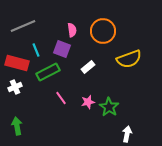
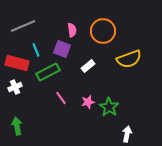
white rectangle: moved 1 px up
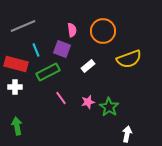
red rectangle: moved 1 px left, 1 px down
white cross: rotated 24 degrees clockwise
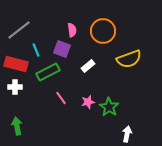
gray line: moved 4 px left, 4 px down; rotated 15 degrees counterclockwise
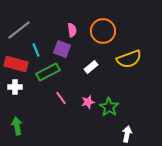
white rectangle: moved 3 px right, 1 px down
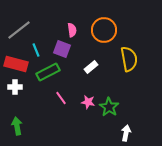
orange circle: moved 1 px right, 1 px up
yellow semicircle: rotated 80 degrees counterclockwise
pink star: rotated 24 degrees clockwise
white arrow: moved 1 px left, 1 px up
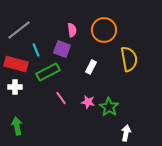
white rectangle: rotated 24 degrees counterclockwise
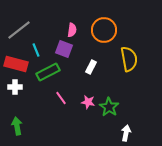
pink semicircle: rotated 16 degrees clockwise
purple square: moved 2 px right
